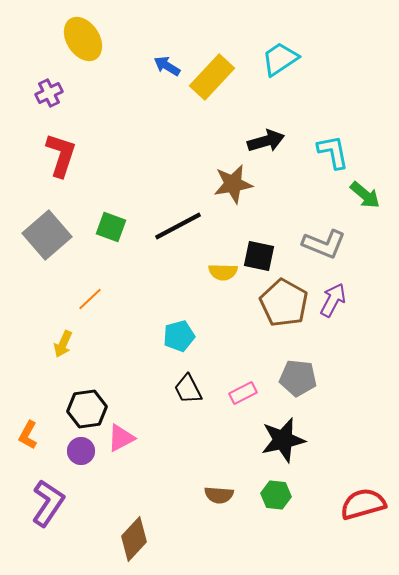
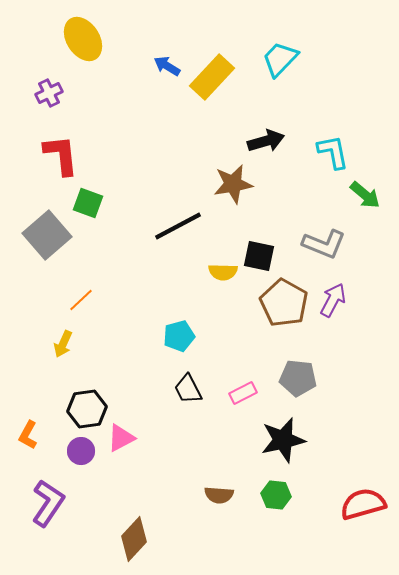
cyan trapezoid: rotated 12 degrees counterclockwise
red L-shape: rotated 24 degrees counterclockwise
green square: moved 23 px left, 24 px up
orange line: moved 9 px left, 1 px down
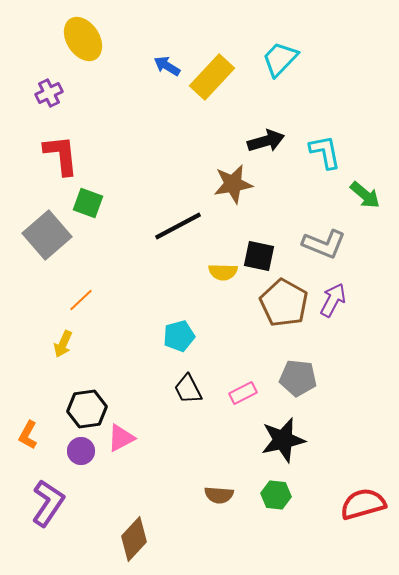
cyan L-shape: moved 8 px left
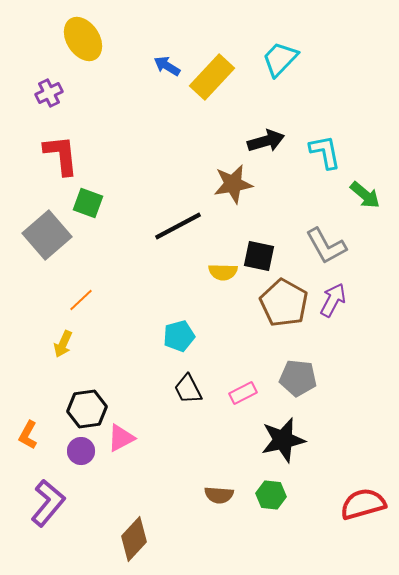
gray L-shape: moved 2 px right, 2 px down; rotated 39 degrees clockwise
green hexagon: moved 5 px left
purple L-shape: rotated 6 degrees clockwise
